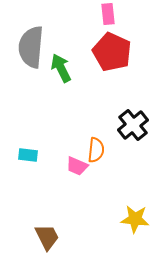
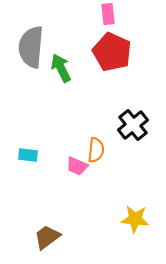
brown trapezoid: rotated 100 degrees counterclockwise
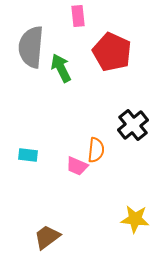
pink rectangle: moved 30 px left, 2 px down
